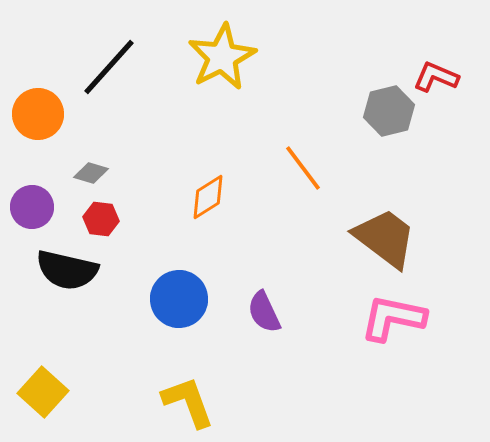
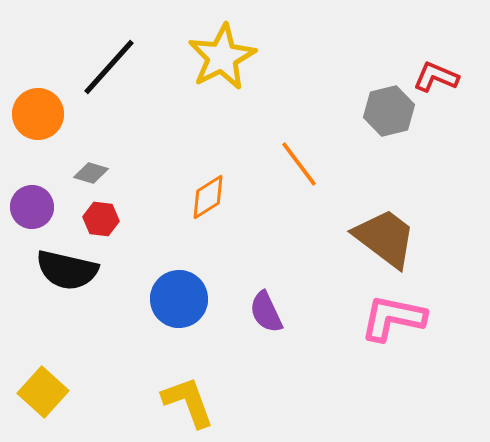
orange line: moved 4 px left, 4 px up
purple semicircle: moved 2 px right
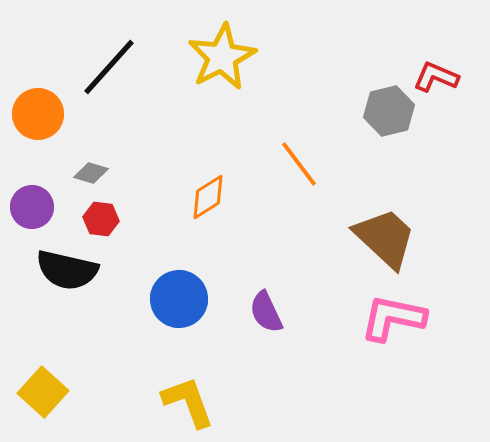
brown trapezoid: rotated 6 degrees clockwise
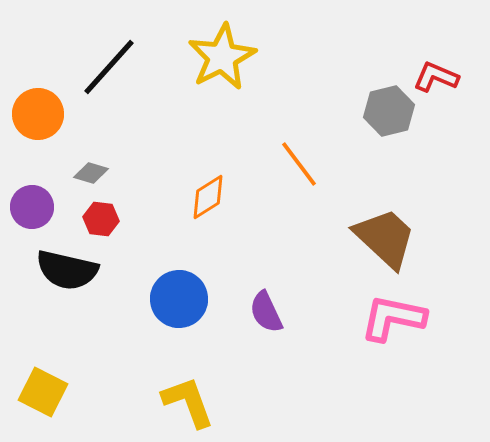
yellow square: rotated 15 degrees counterclockwise
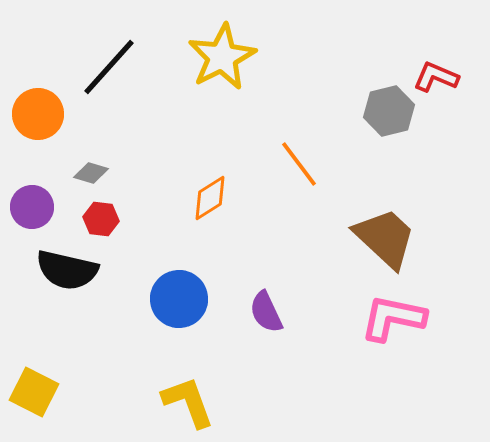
orange diamond: moved 2 px right, 1 px down
yellow square: moved 9 px left
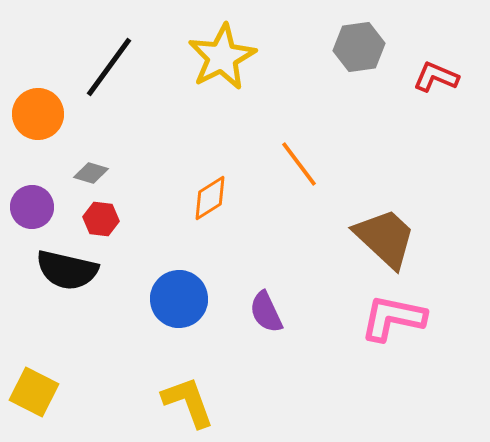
black line: rotated 6 degrees counterclockwise
gray hexagon: moved 30 px left, 64 px up; rotated 6 degrees clockwise
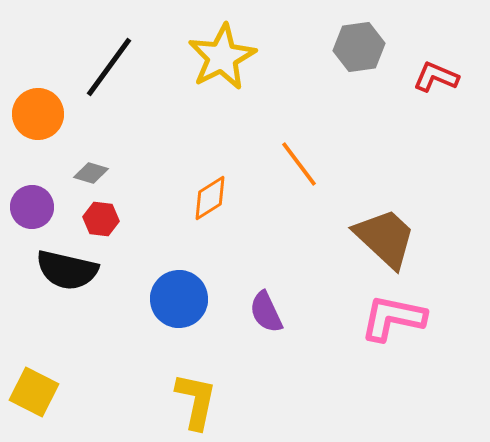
yellow L-shape: moved 8 px right, 1 px up; rotated 32 degrees clockwise
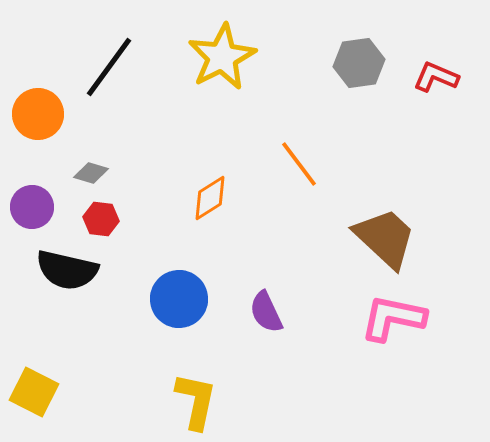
gray hexagon: moved 16 px down
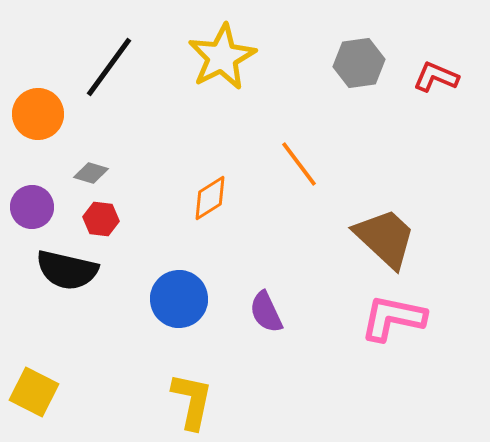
yellow L-shape: moved 4 px left
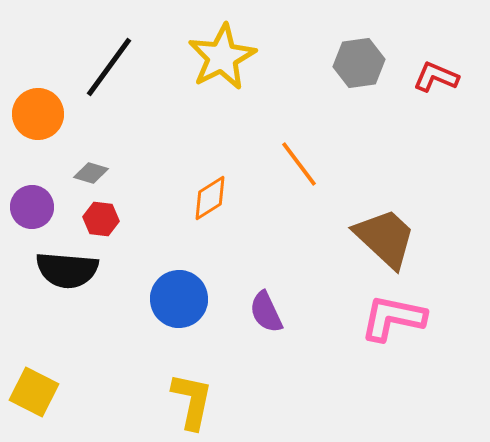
black semicircle: rotated 8 degrees counterclockwise
